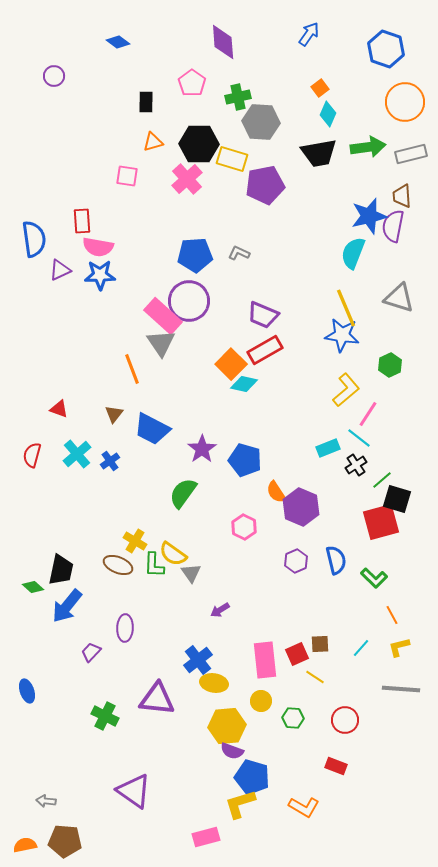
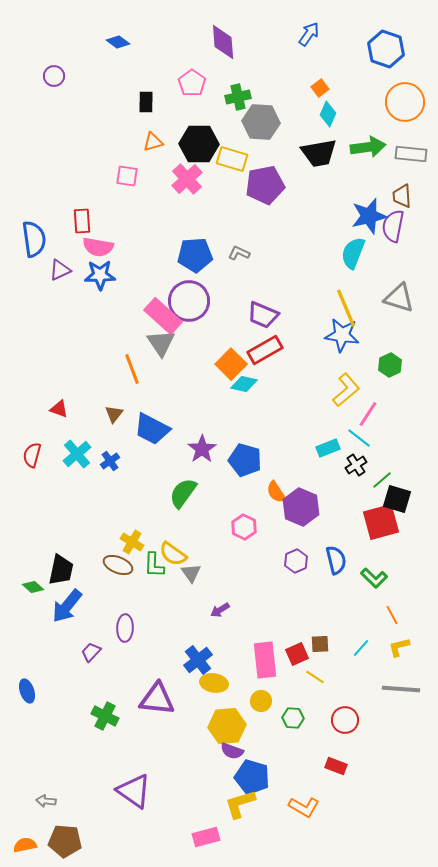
gray rectangle at (411, 154): rotated 20 degrees clockwise
yellow cross at (135, 541): moved 3 px left, 1 px down
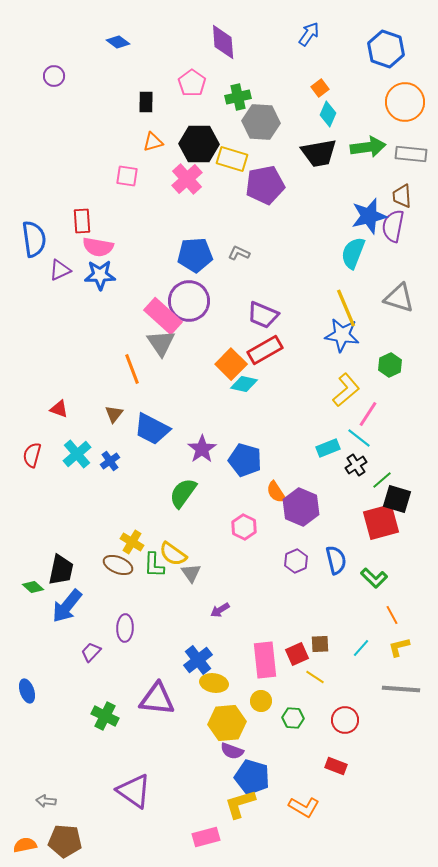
yellow hexagon at (227, 726): moved 3 px up
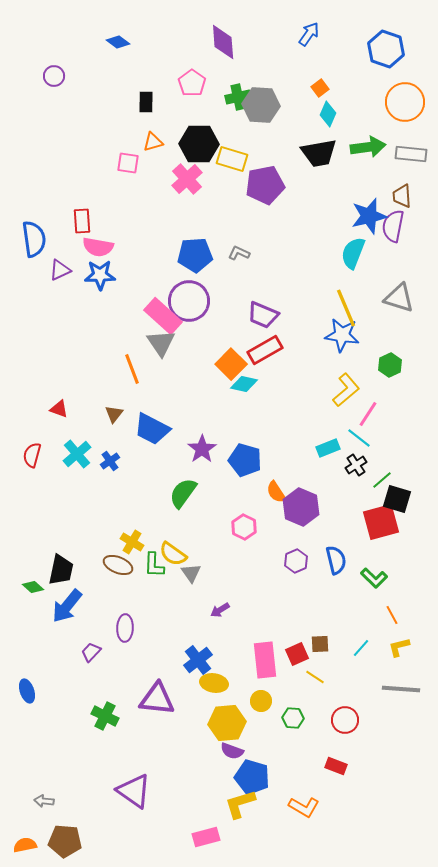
gray hexagon at (261, 122): moved 17 px up
pink square at (127, 176): moved 1 px right, 13 px up
gray arrow at (46, 801): moved 2 px left
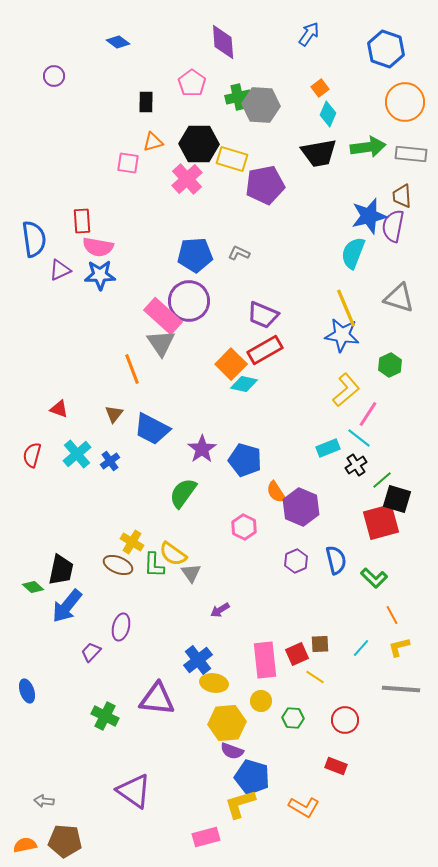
purple ellipse at (125, 628): moved 4 px left, 1 px up; rotated 12 degrees clockwise
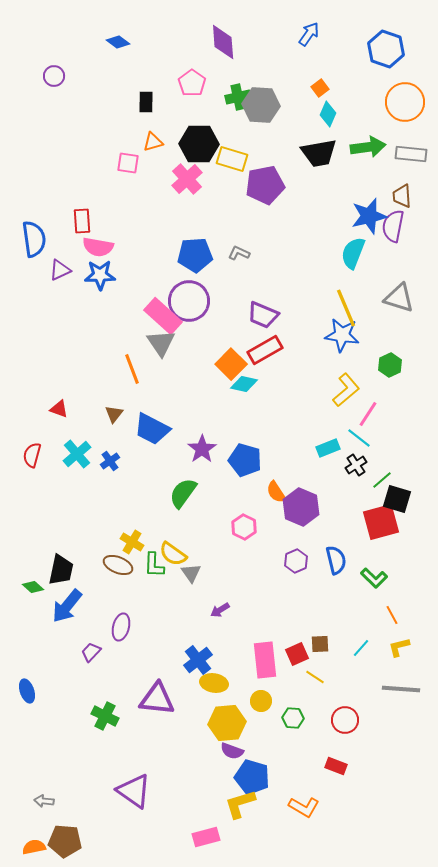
orange semicircle at (25, 845): moved 9 px right, 2 px down
